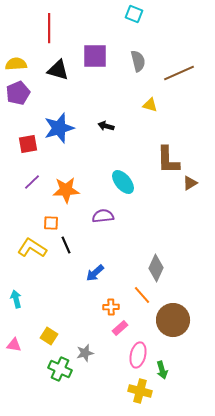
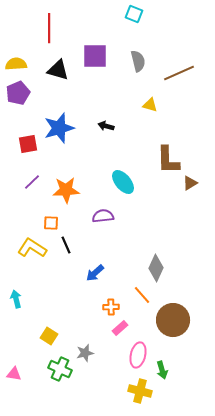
pink triangle: moved 29 px down
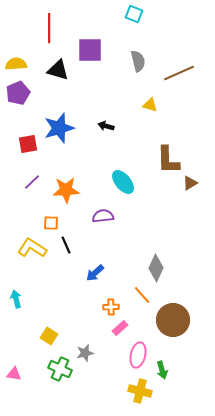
purple square: moved 5 px left, 6 px up
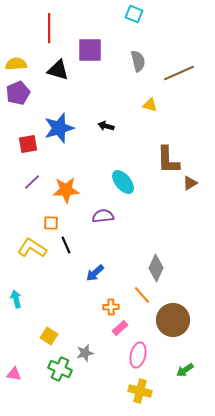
green arrow: moved 23 px right; rotated 72 degrees clockwise
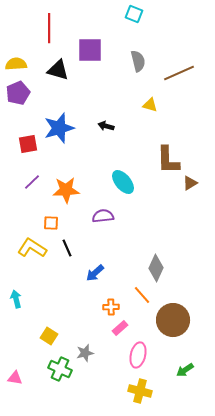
black line: moved 1 px right, 3 px down
pink triangle: moved 1 px right, 4 px down
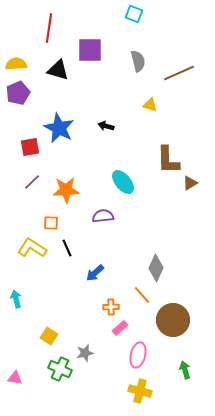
red line: rotated 8 degrees clockwise
blue star: rotated 28 degrees counterclockwise
red square: moved 2 px right, 3 px down
green arrow: rotated 108 degrees clockwise
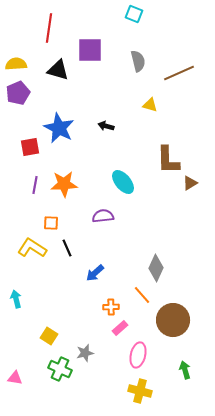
purple line: moved 3 px right, 3 px down; rotated 36 degrees counterclockwise
orange star: moved 2 px left, 6 px up
